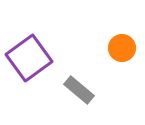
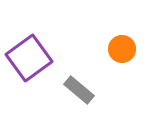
orange circle: moved 1 px down
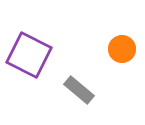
purple square: moved 3 px up; rotated 27 degrees counterclockwise
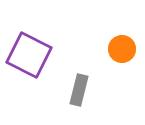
gray rectangle: rotated 64 degrees clockwise
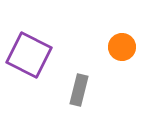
orange circle: moved 2 px up
